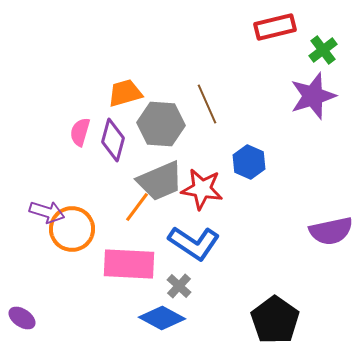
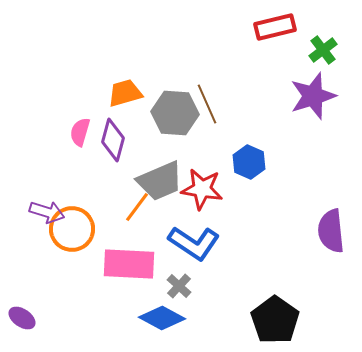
gray hexagon: moved 14 px right, 11 px up
purple semicircle: rotated 96 degrees clockwise
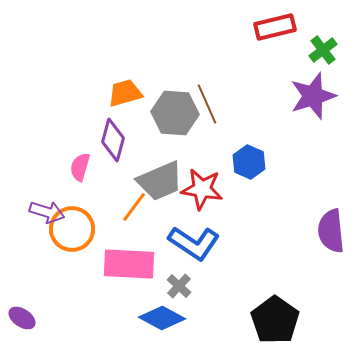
pink semicircle: moved 35 px down
orange line: moved 3 px left
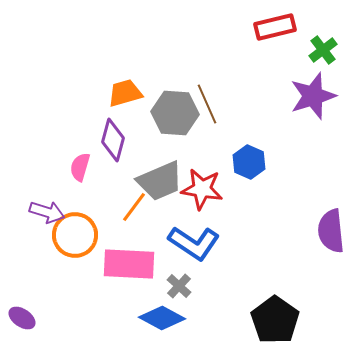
orange circle: moved 3 px right, 6 px down
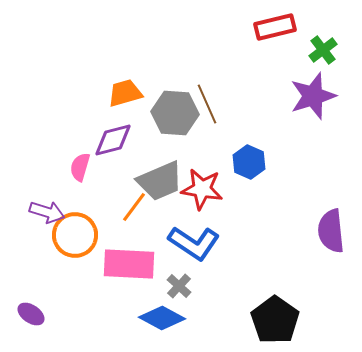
purple diamond: rotated 60 degrees clockwise
purple ellipse: moved 9 px right, 4 px up
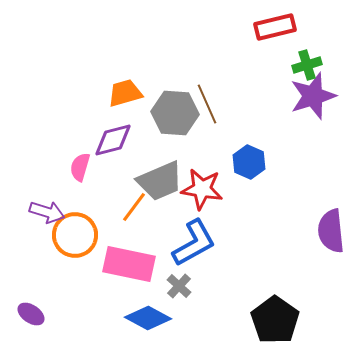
green cross: moved 16 px left, 15 px down; rotated 20 degrees clockwise
blue L-shape: rotated 63 degrees counterclockwise
pink rectangle: rotated 9 degrees clockwise
blue diamond: moved 14 px left
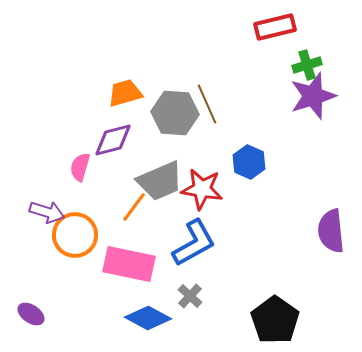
gray cross: moved 11 px right, 10 px down
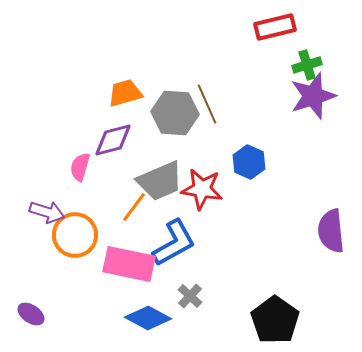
blue L-shape: moved 20 px left
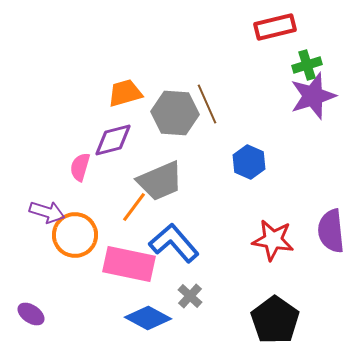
red star: moved 71 px right, 51 px down
blue L-shape: rotated 102 degrees counterclockwise
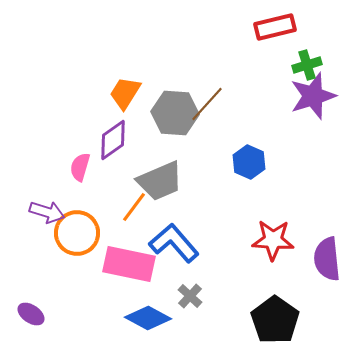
orange trapezoid: rotated 42 degrees counterclockwise
brown line: rotated 66 degrees clockwise
purple diamond: rotated 21 degrees counterclockwise
purple semicircle: moved 4 px left, 28 px down
orange circle: moved 2 px right, 2 px up
red star: rotated 6 degrees counterclockwise
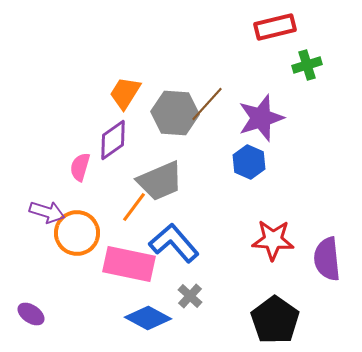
purple star: moved 52 px left, 22 px down
